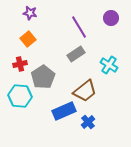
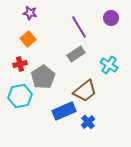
cyan hexagon: rotated 15 degrees counterclockwise
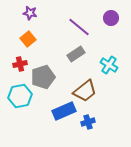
purple line: rotated 20 degrees counterclockwise
gray pentagon: rotated 15 degrees clockwise
blue cross: rotated 24 degrees clockwise
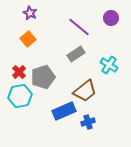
purple star: rotated 16 degrees clockwise
red cross: moved 1 px left, 8 px down; rotated 32 degrees counterclockwise
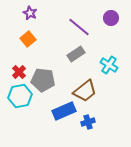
gray pentagon: moved 3 px down; rotated 25 degrees clockwise
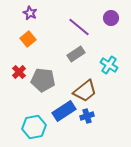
cyan hexagon: moved 14 px right, 31 px down
blue rectangle: rotated 10 degrees counterclockwise
blue cross: moved 1 px left, 6 px up
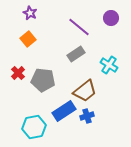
red cross: moved 1 px left, 1 px down
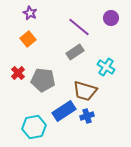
gray rectangle: moved 1 px left, 2 px up
cyan cross: moved 3 px left, 2 px down
brown trapezoid: rotated 55 degrees clockwise
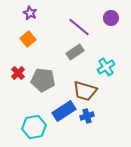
cyan cross: rotated 24 degrees clockwise
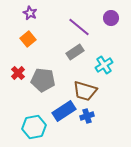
cyan cross: moved 2 px left, 2 px up
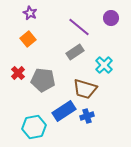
cyan cross: rotated 12 degrees counterclockwise
brown trapezoid: moved 2 px up
